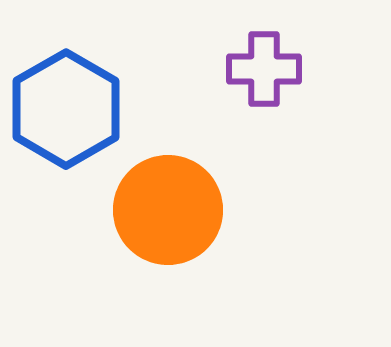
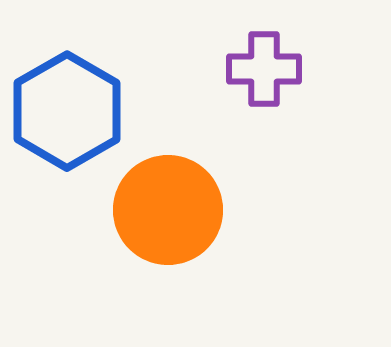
blue hexagon: moved 1 px right, 2 px down
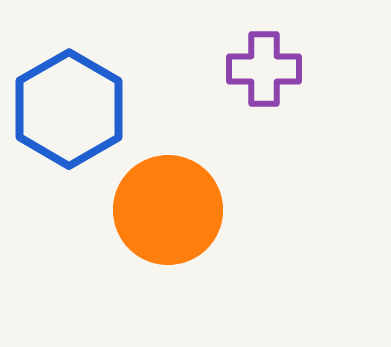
blue hexagon: moved 2 px right, 2 px up
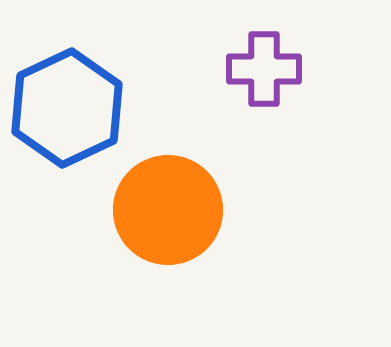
blue hexagon: moved 2 px left, 1 px up; rotated 5 degrees clockwise
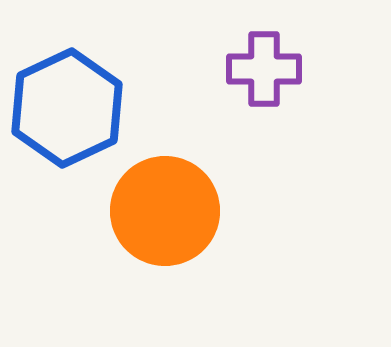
orange circle: moved 3 px left, 1 px down
